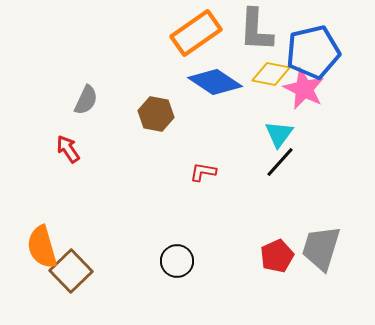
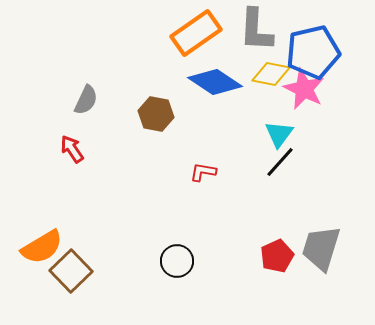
red arrow: moved 4 px right
orange semicircle: rotated 105 degrees counterclockwise
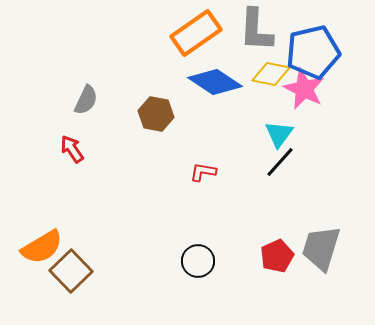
black circle: moved 21 px right
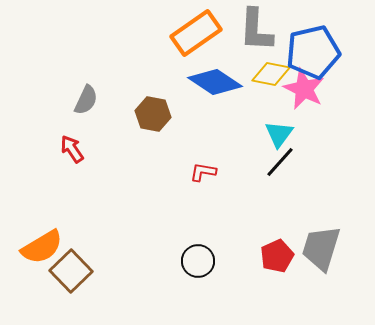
brown hexagon: moved 3 px left
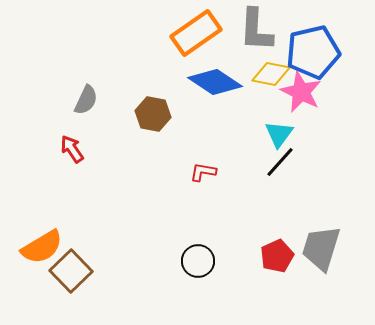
pink star: moved 3 px left, 3 px down
